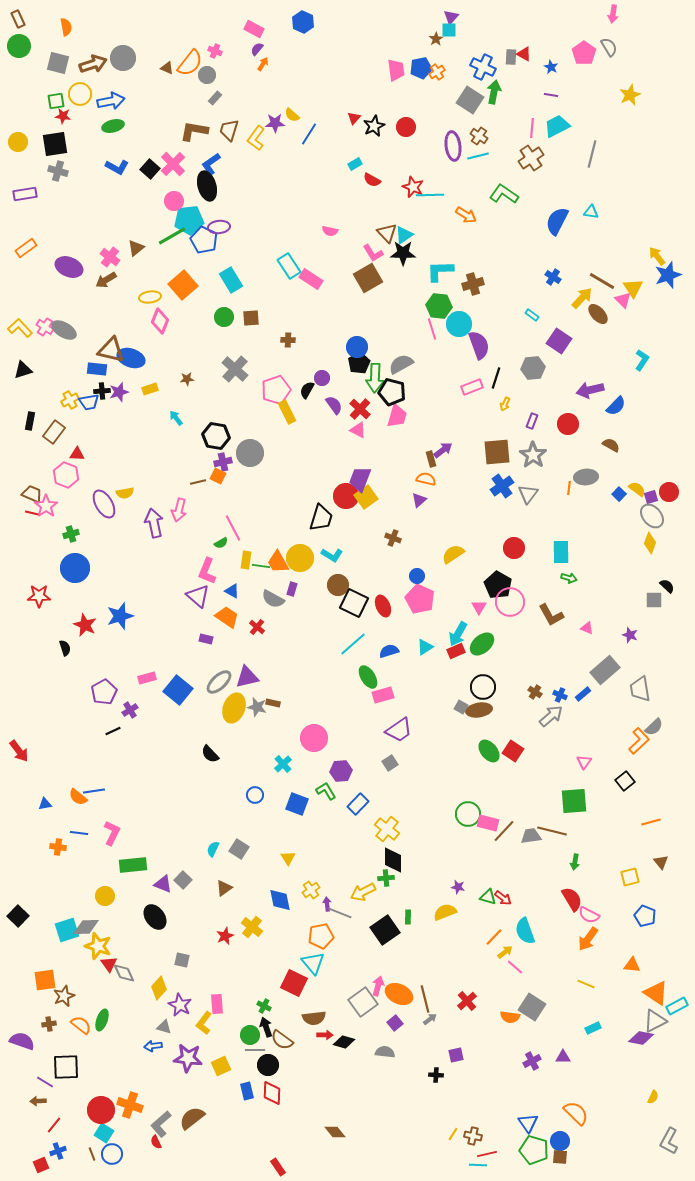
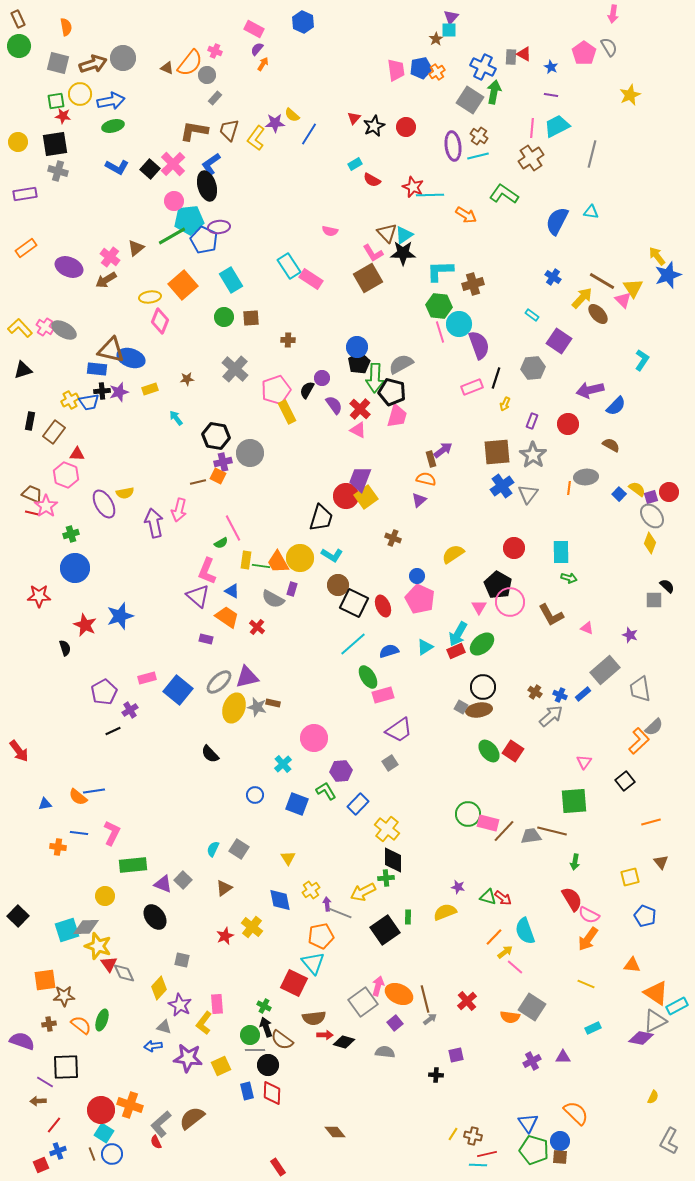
pink line at (432, 329): moved 8 px right, 3 px down
brown star at (64, 996): rotated 20 degrees clockwise
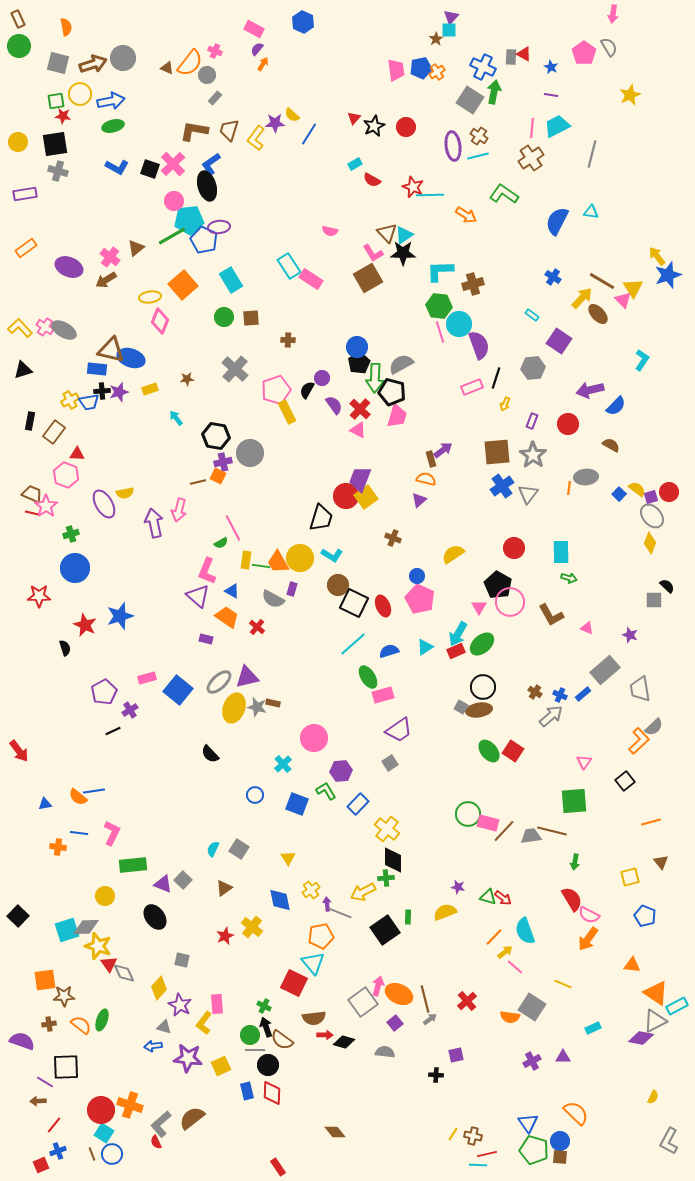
black square at (150, 169): rotated 24 degrees counterclockwise
yellow line at (586, 984): moved 23 px left
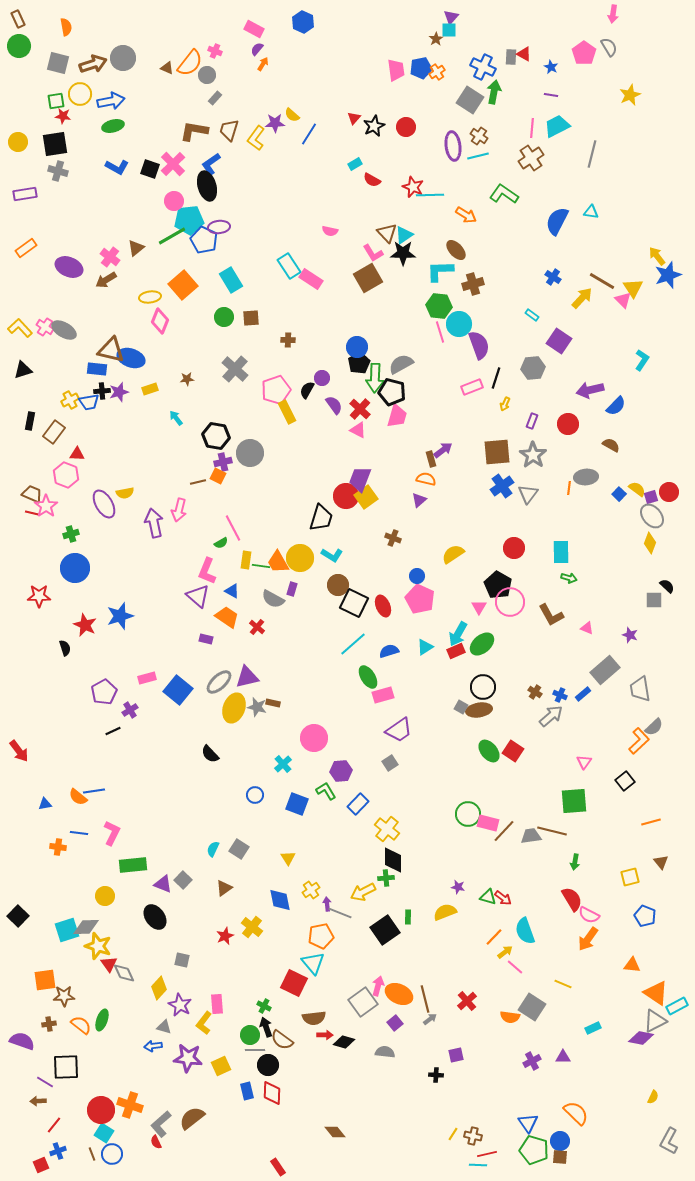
brown ellipse at (598, 314): moved 142 px left, 64 px up
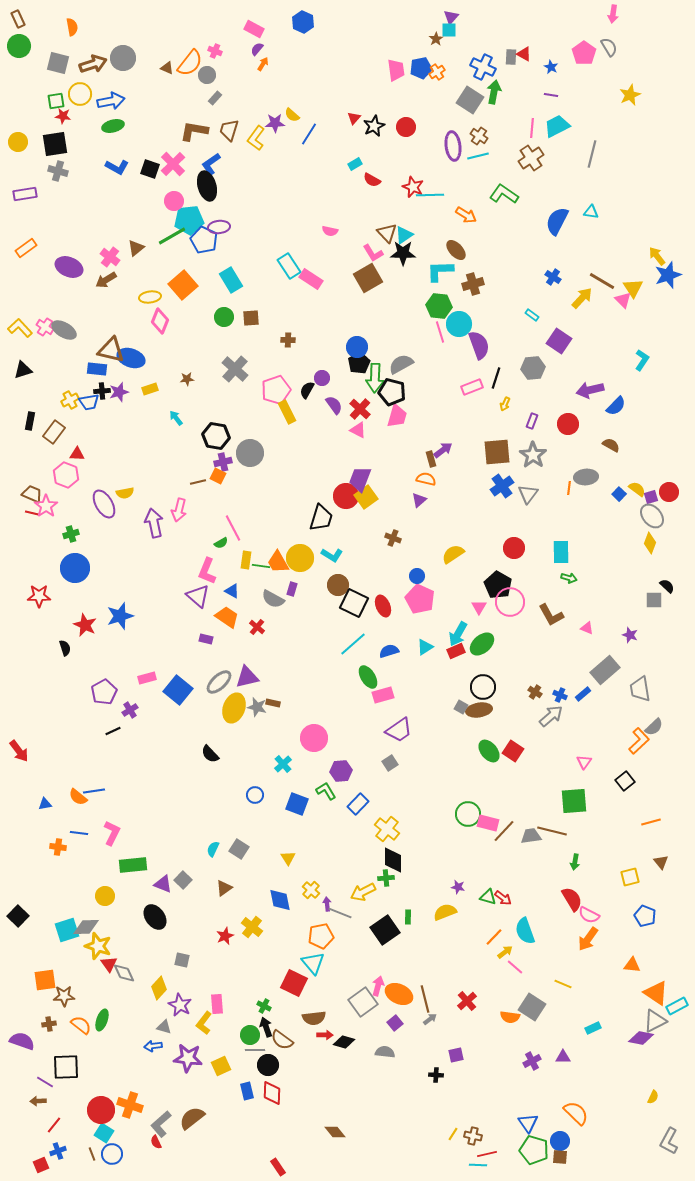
orange semicircle at (66, 27): moved 6 px right
yellow cross at (311, 890): rotated 12 degrees counterclockwise
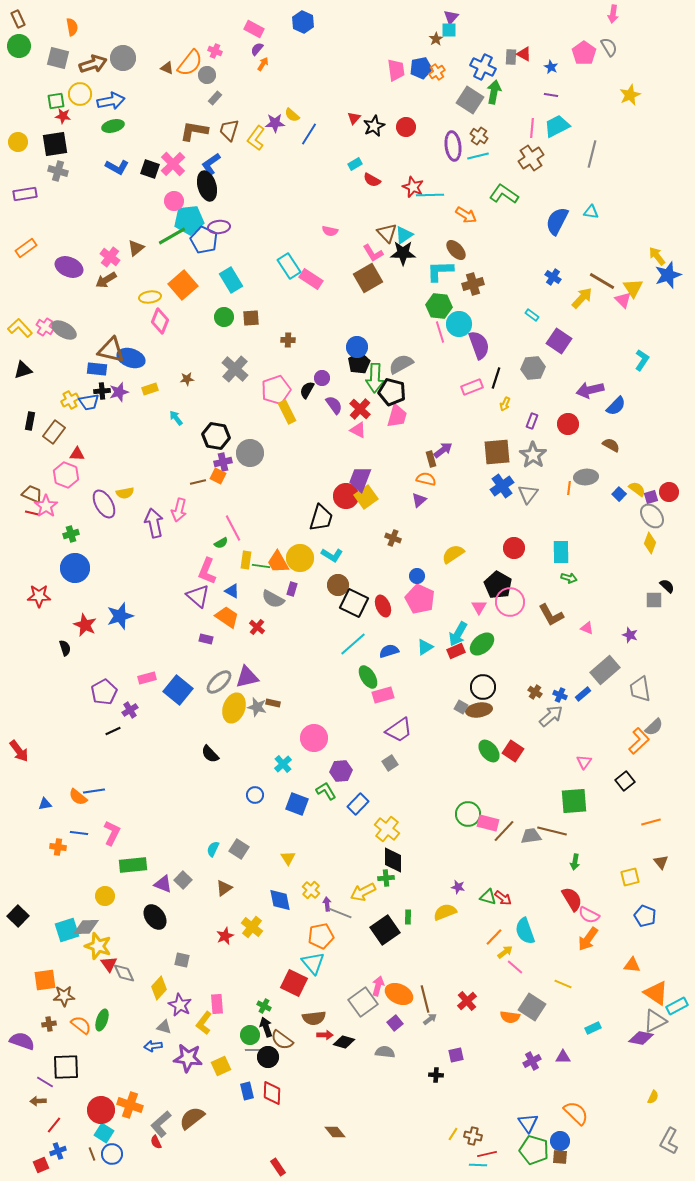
gray square at (58, 63): moved 5 px up
black circle at (268, 1065): moved 8 px up
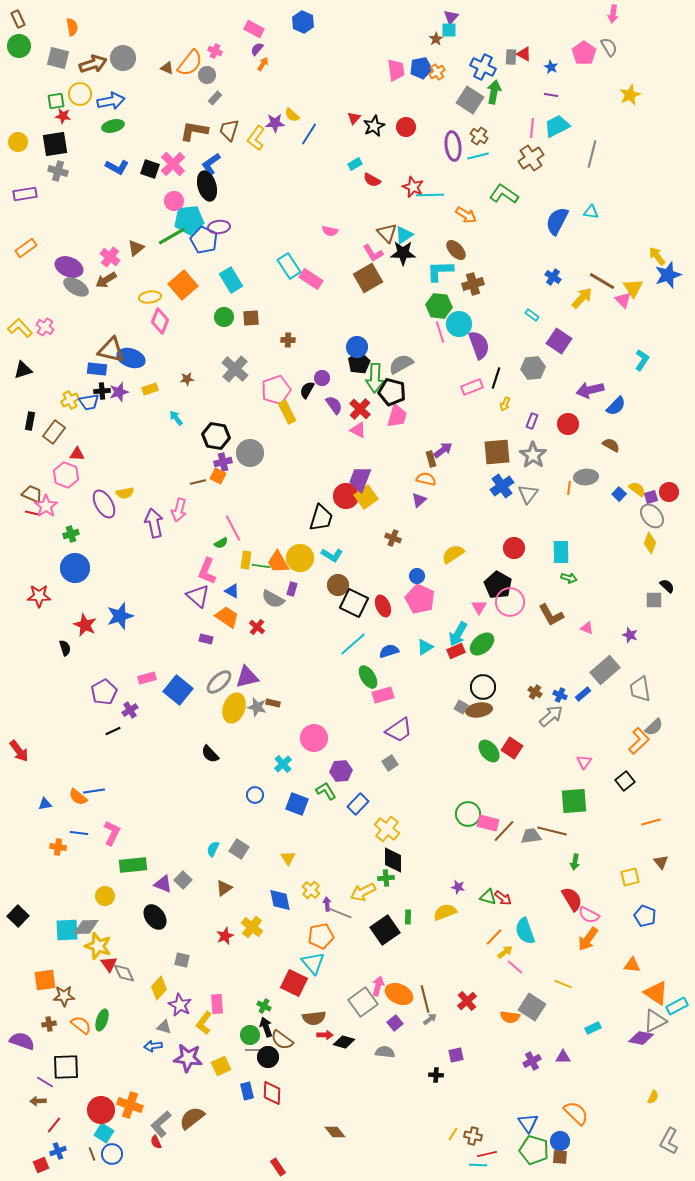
gray ellipse at (64, 330): moved 12 px right, 43 px up
red square at (513, 751): moved 1 px left, 3 px up
cyan square at (67, 930): rotated 15 degrees clockwise
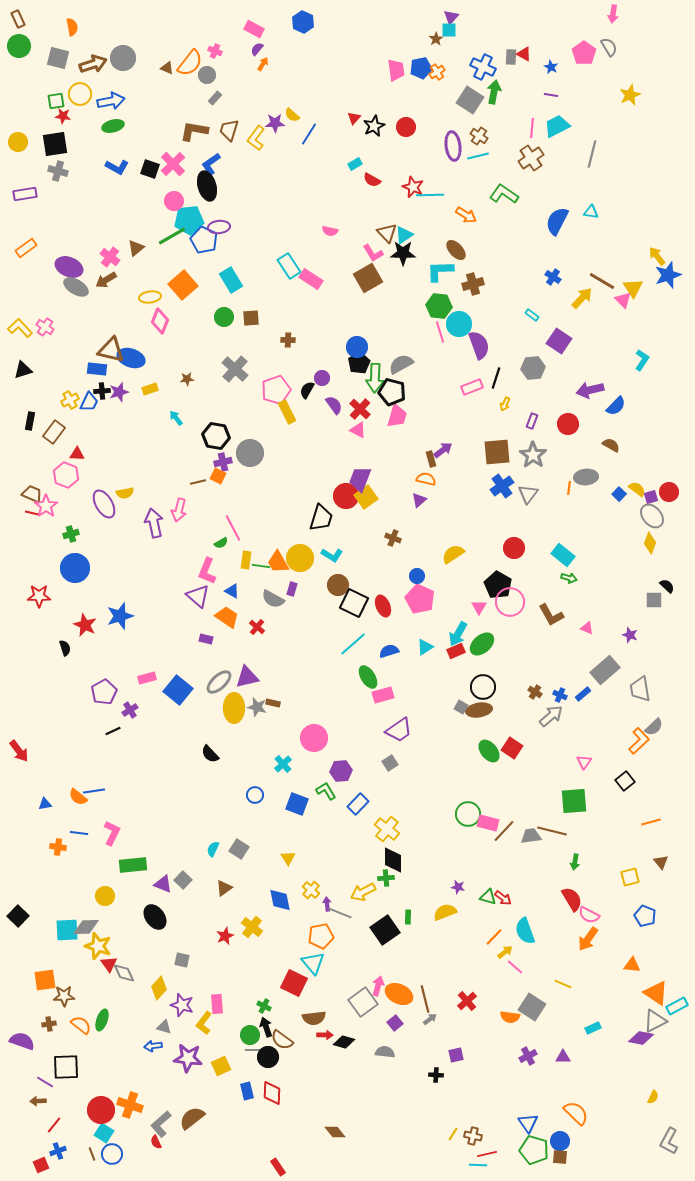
blue trapezoid at (89, 402): rotated 55 degrees counterclockwise
cyan rectangle at (561, 552): moved 2 px right, 3 px down; rotated 50 degrees counterclockwise
yellow ellipse at (234, 708): rotated 20 degrees counterclockwise
purple star at (180, 1005): moved 2 px right; rotated 10 degrees counterclockwise
purple cross at (532, 1061): moved 4 px left, 5 px up
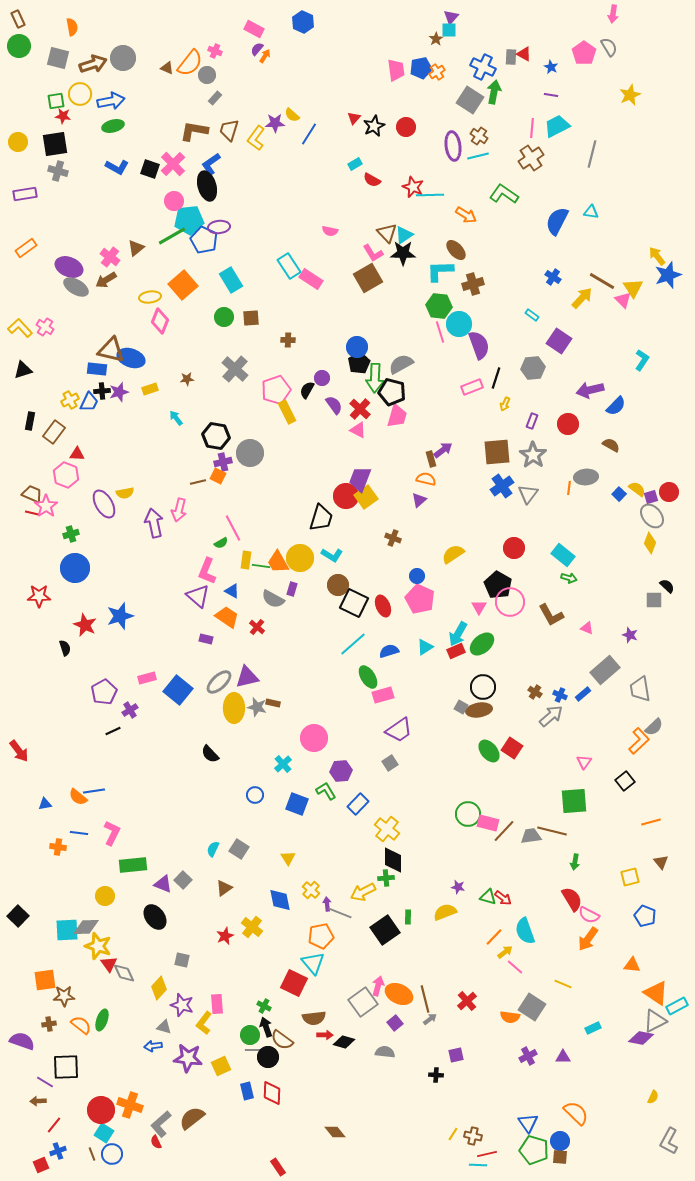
orange arrow at (263, 64): moved 2 px right, 8 px up
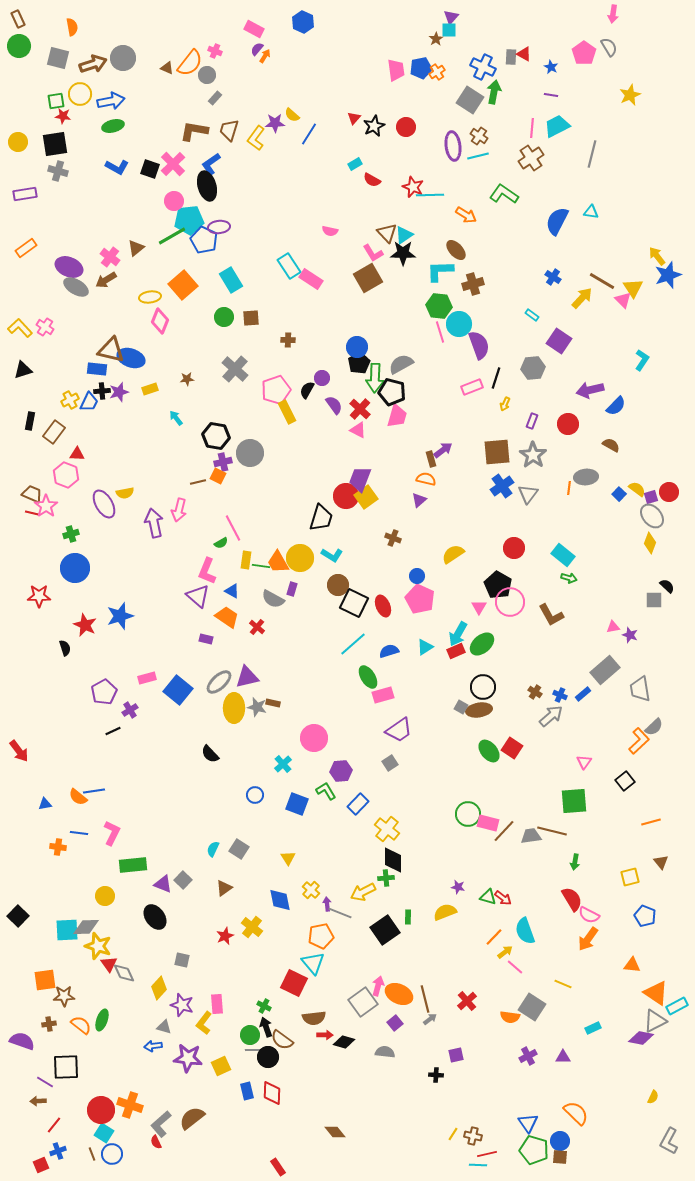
pink triangle at (587, 628): moved 26 px right, 1 px up; rotated 32 degrees counterclockwise
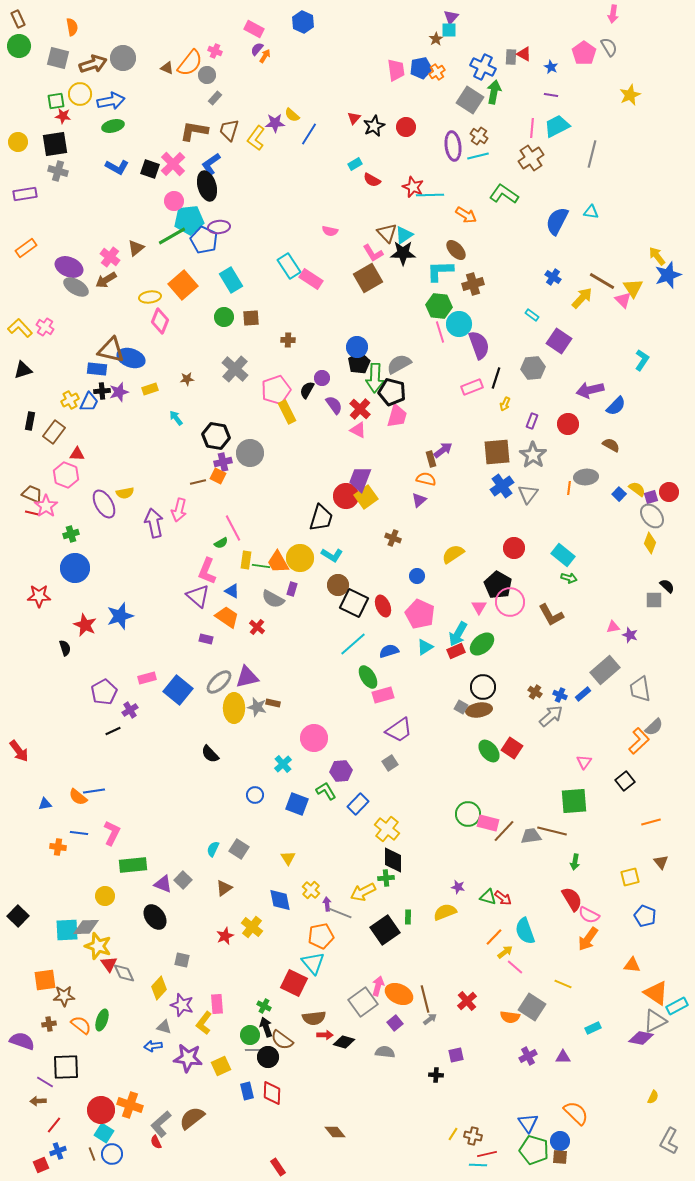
gray semicircle at (401, 364): moved 2 px left
pink pentagon at (420, 599): moved 15 px down
